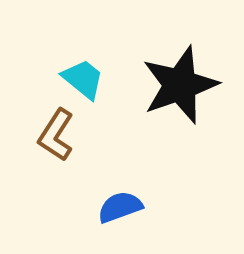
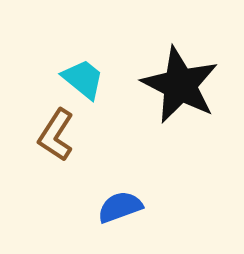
black star: rotated 26 degrees counterclockwise
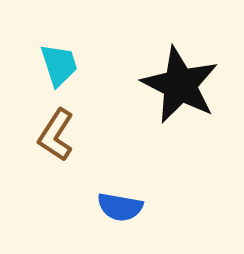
cyan trapezoid: moved 24 px left, 14 px up; rotated 33 degrees clockwise
blue semicircle: rotated 150 degrees counterclockwise
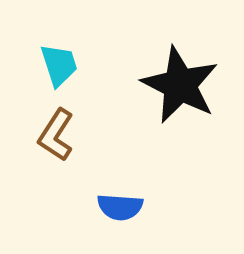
blue semicircle: rotated 6 degrees counterclockwise
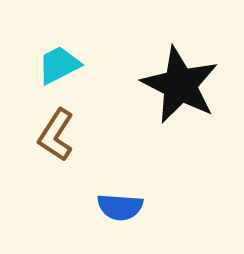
cyan trapezoid: rotated 99 degrees counterclockwise
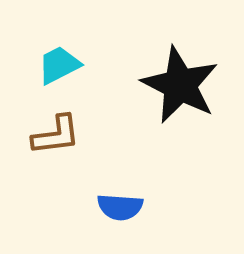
brown L-shape: rotated 130 degrees counterclockwise
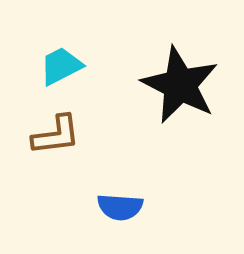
cyan trapezoid: moved 2 px right, 1 px down
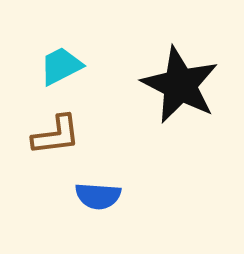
blue semicircle: moved 22 px left, 11 px up
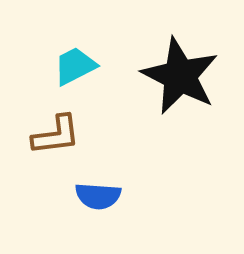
cyan trapezoid: moved 14 px right
black star: moved 9 px up
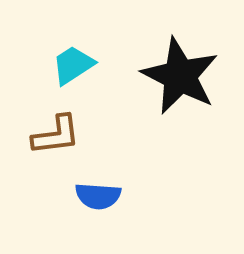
cyan trapezoid: moved 2 px left, 1 px up; rotated 6 degrees counterclockwise
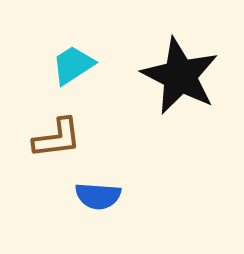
brown L-shape: moved 1 px right, 3 px down
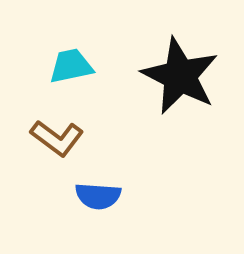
cyan trapezoid: moved 2 px left, 1 px down; rotated 21 degrees clockwise
brown L-shape: rotated 44 degrees clockwise
